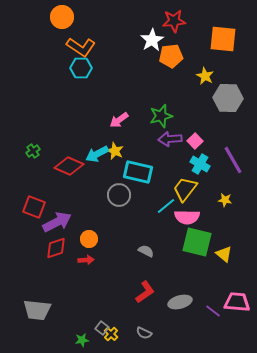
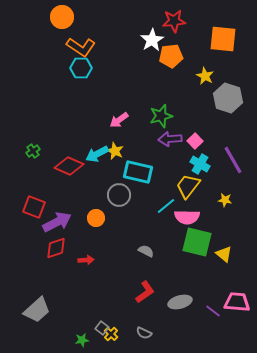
gray hexagon at (228, 98): rotated 16 degrees clockwise
yellow trapezoid at (185, 189): moved 3 px right, 3 px up
orange circle at (89, 239): moved 7 px right, 21 px up
gray trapezoid at (37, 310): rotated 48 degrees counterclockwise
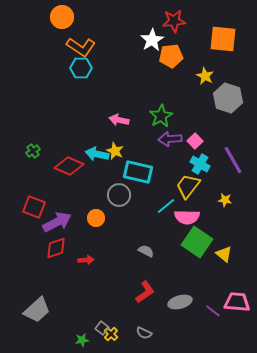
green star at (161, 116): rotated 15 degrees counterclockwise
pink arrow at (119, 120): rotated 48 degrees clockwise
cyan arrow at (97, 154): rotated 40 degrees clockwise
green square at (197, 242): rotated 20 degrees clockwise
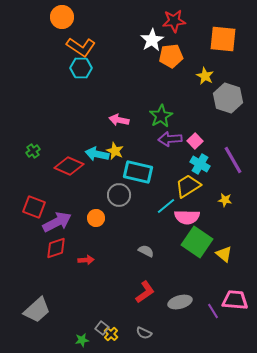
yellow trapezoid at (188, 186): rotated 20 degrees clockwise
pink trapezoid at (237, 302): moved 2 px left, 2 px up
purple line at (213, 311): rotated 21 degrees clockwise
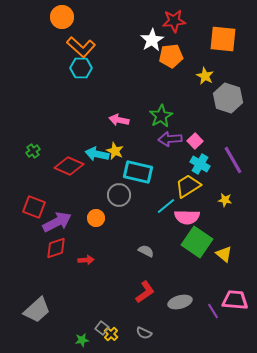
orange L-shape at (81, 47): rotated 8 degrees clockwise
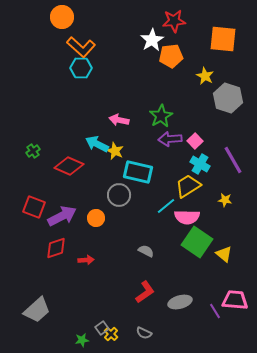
cyan arrow at (97, 154): moved 10 px up; rotated 15 degrees clockwise
purple arrow at (57, 222): moved 5 px right, 6 px up
purple line at (213, 311): moved 2 px right
gray square at (102, 328): rotated 16 degrees clockwise
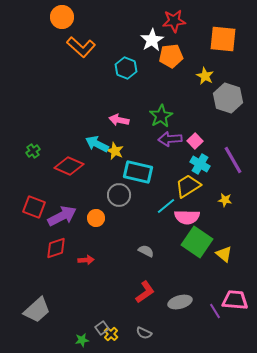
cyan hexagon at (81, 68): moved 45 px right; rotated 20 degrees clockwise
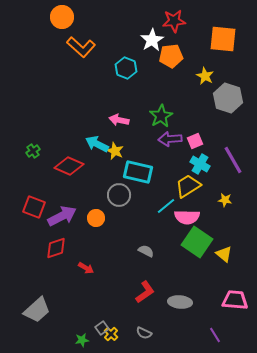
pink square at (195, 141): rotated 21 degrees clockwise
red arrow at (86, 260): moved 8 px down; rotated 35 degrees clockwise
gray ellipse at (180, 302): rotated 20 degrees clockwise
purple line at (215, 311): moved 24 px down
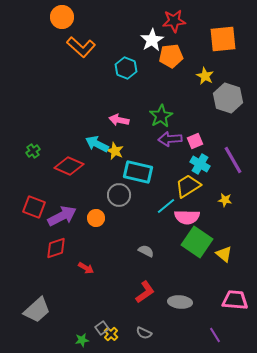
orange square at (223, 39): rotated 12 degrees counterclockwise
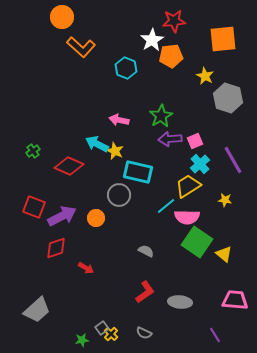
cyan cross at (200, 164): rotated 18 degrees clockwise
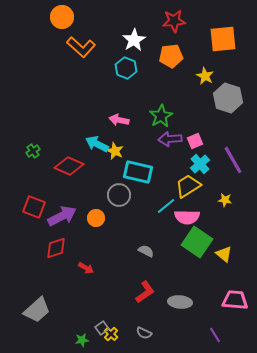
white star at (152, 40): moved 18 px left
